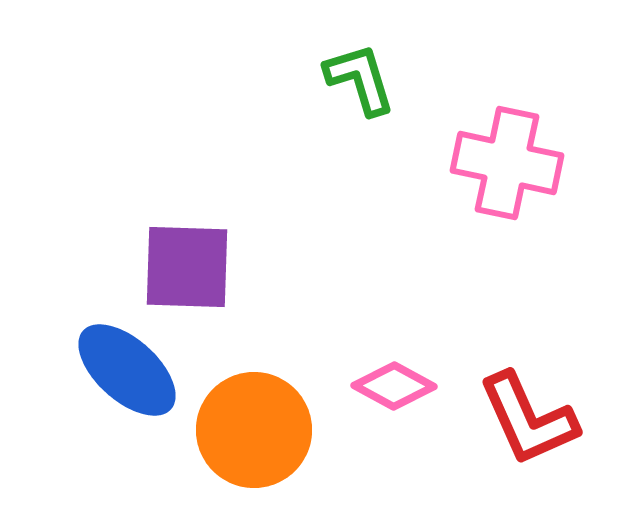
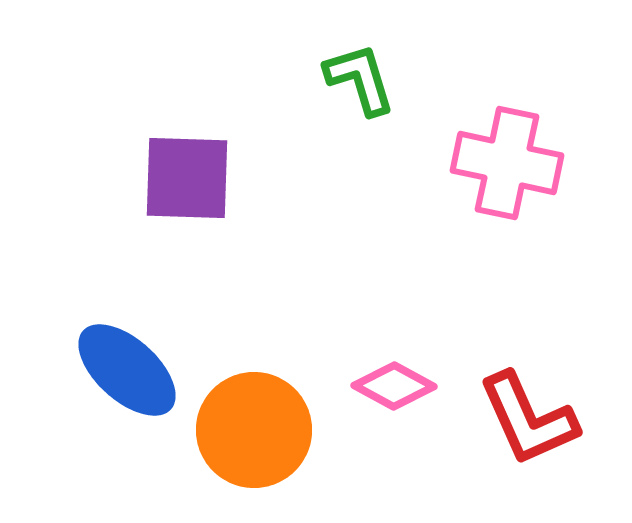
purple square: moved 89 px up
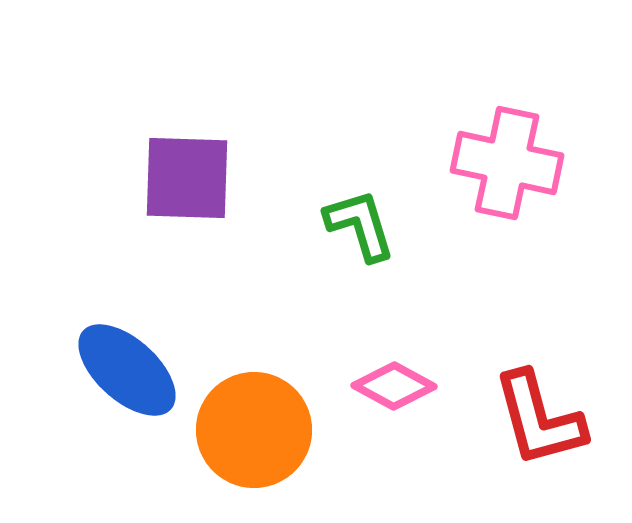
green L-shape: moved 146 px down
red L-shape: moved 11 px right; rotated 9 degrees clockwise
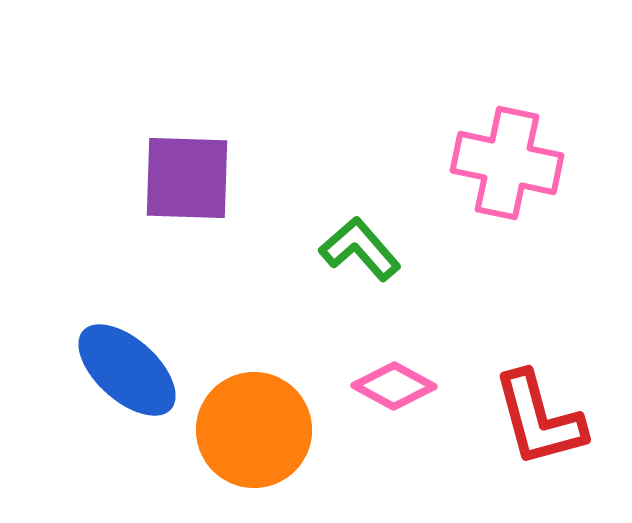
green L-shape: moved 24 px down; rotated 24 degrees counterclockwise
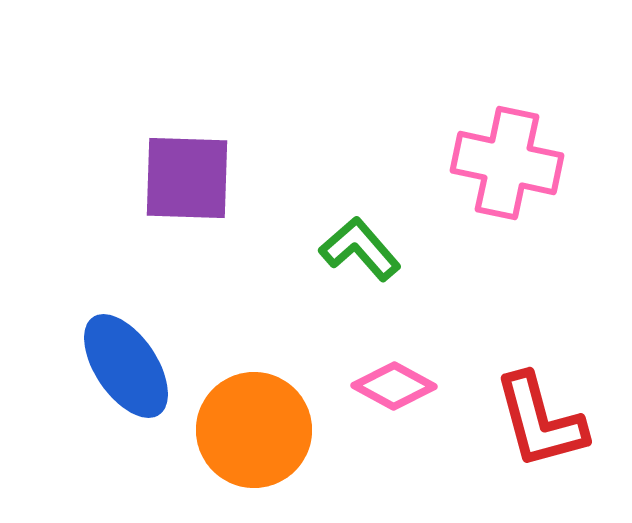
blue ellipse: moved 1 px left, 4 px up; rotated 14 degrees clockwise
red L-shape: moved 1 px right, 2 px down
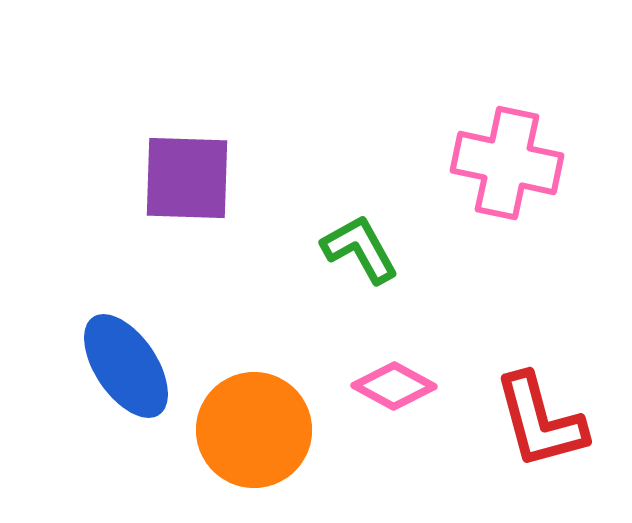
green L-shape: rotated 12 degrees clockwise
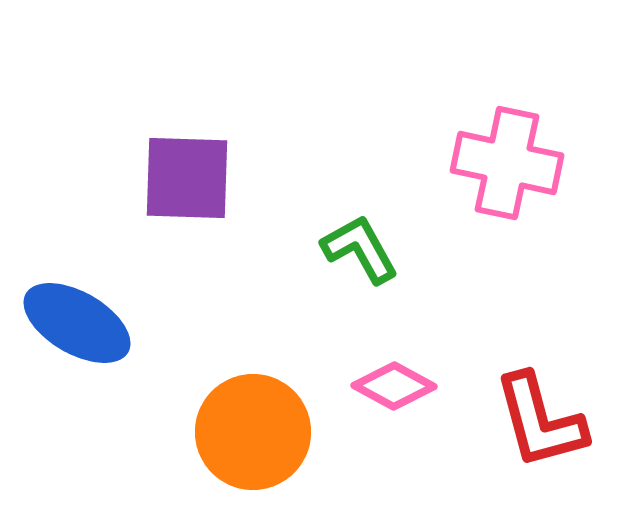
blue ellipse: moved 49 px left, 43 px up; rotated 26 degrees counterclockwise
orange circle: moved 1 px left, 2 px down
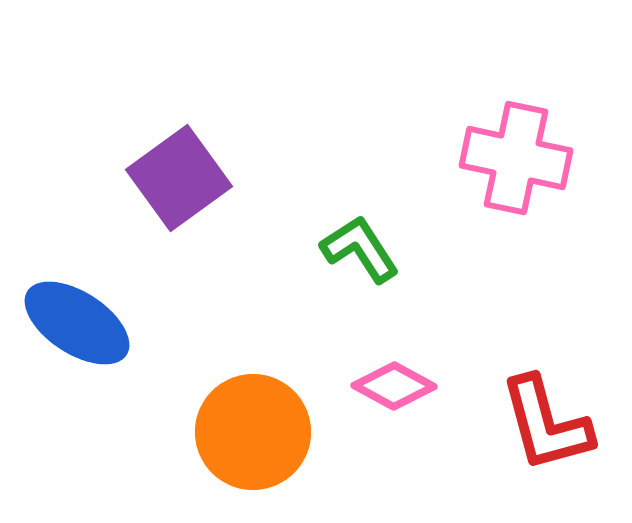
pink cross: moved 9 px right, 5 px up
purple square: moved 8 px left; rotated 38 degrees counterclockwise
green L-shape: rotated 4 degrees counterclockwise
blue ellipse: rotated 3 degrees clockwise
red L-shape: moved 6 px right, 3 px down
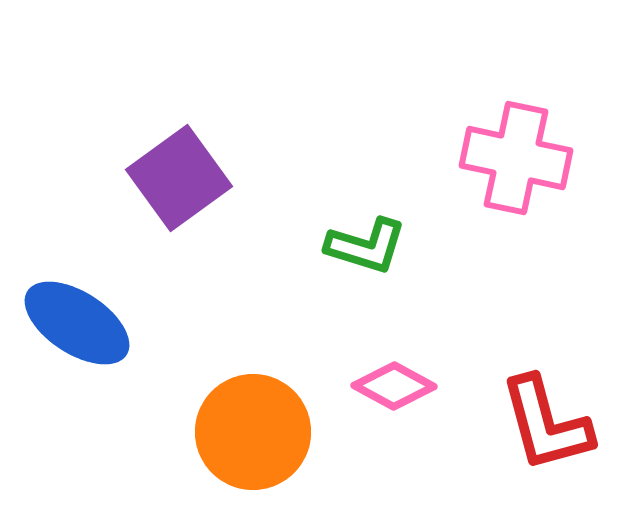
green L-shape: moved 6 px right, 3 px up; rotated 140 degrees clockwise
